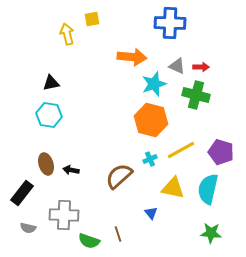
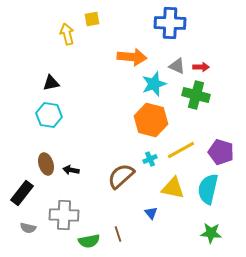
brown semicircle: moved 2 px right
green semicircle: rotated 30 degrees counterclockwise
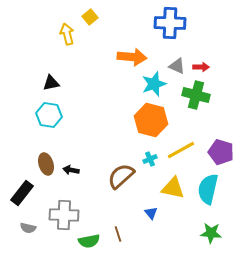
yellow square: moved 2 px left, 2 px up; rotated 28 degrees counterclockwise
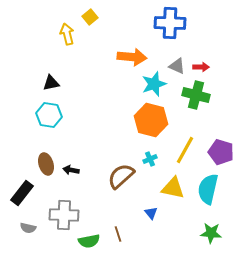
yellow line: moved 4 px right; rotated 32 degrees counterclockwise
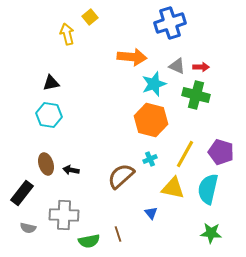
blue cross: rotated 20 degrees counterclockwise
yellow line: moved 4 px down
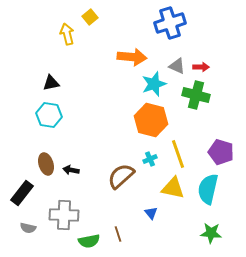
yellow line: moved 7 px left; rotated 48 degrees counterclockwise
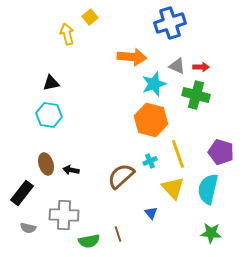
cyan cross: moved 2 px down
yellow triangle: rotated 35 degrees clockwise
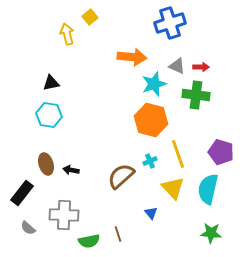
green cross: rotated 8 degrees counterclockwise
gray semicircle: rotated 28 degrees clockwise
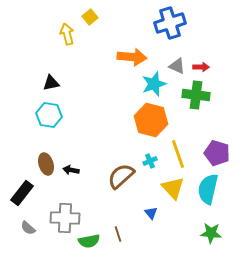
purple pentagon: moved 4 px left, 1 px down
gray cross: moved 1 px right, 3 px down
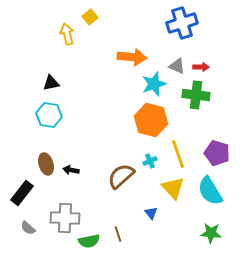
blue cross: moved 12 px right
cyan semicircle: moved 2 px right, 2 px down; rotated 44 degrees counterclockwise
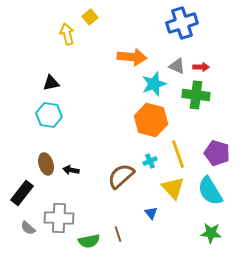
gray cross: moved 6 px left
